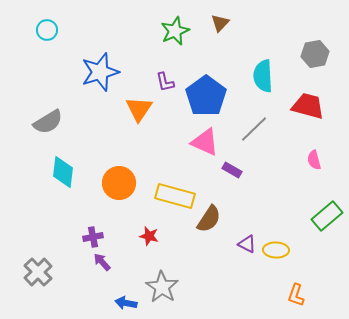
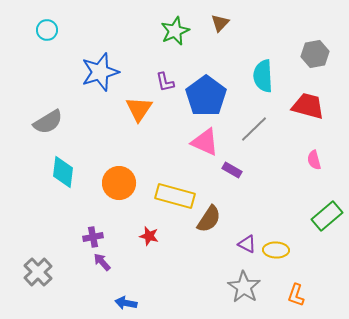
gray star: moved 82 px right
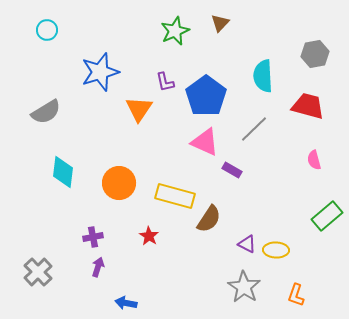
gray semicircle: moved 2 px left, 10 px up
red star: rotated 18 degrees clockwise
purple arrow: moved 4 px left, 5 px down; rotated 60 degrees clockwise
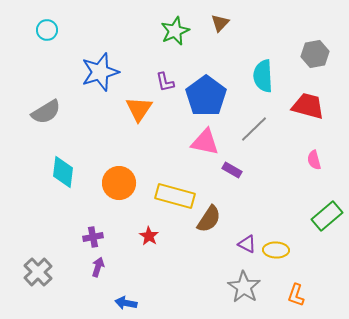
pink triangle: rotated 12 degrees counterclockwise
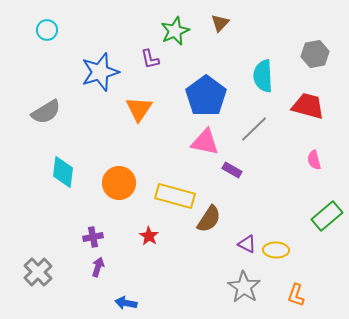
purple L-shape: moved 15 px left, 23 px up
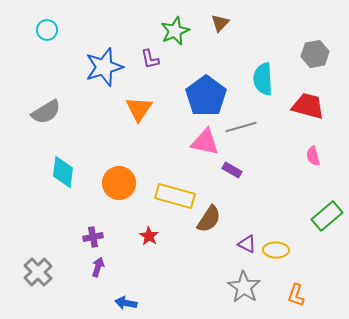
blue star: moved 4 px right, 5 px up
cyan semicircle: moved 3 px down
gray line: moved 13 px left, 2 px up; rotated 28 degrees clockwise
pink semicircle: moved 1 px left, 4 px up
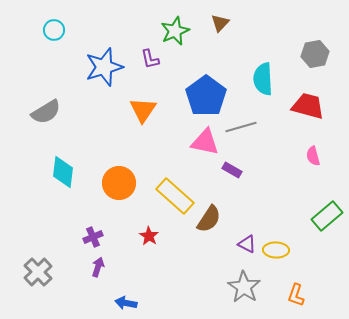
cyan circle: moved 7 px right
orange triangle: moved 4 px right, 1 px down
yellow rectangle: rotated 27 degrees clockwise
purple cross: rotated 12 degrees counterclockwise
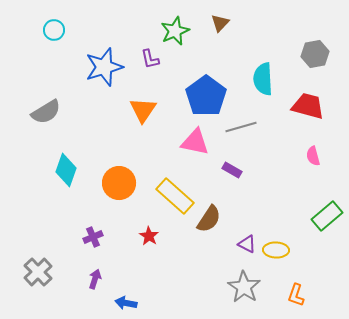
pink triangle: moved 10 px left
cyan diamond: moved 3 px right, 2 px up; rotated 12 degrees clockwise
purple arrow: moved 3 px left, 12 px down
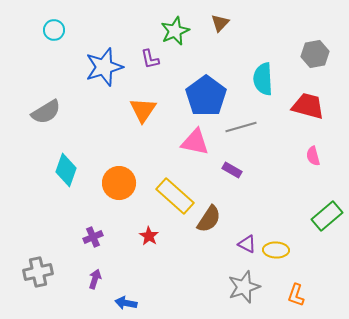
gray cross: rotated 32 degrees clockwise
gray star: rotated 20 degrees clockwise
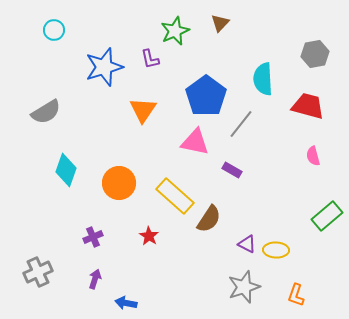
gray line: moved 3 px up; rotated 36 degrees counterclockwise
gray cross: rotated 12 degrees counterclockwise
